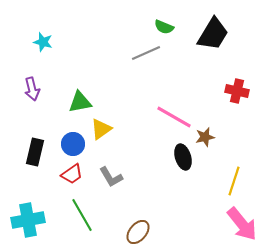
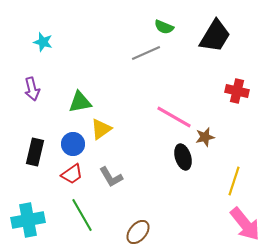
black trapezoid: moved 2 px right, 2 px down
pink arrow: moved 3 px right
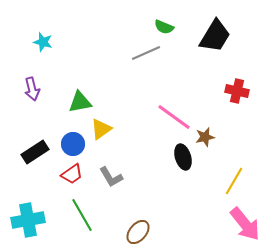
pink line: rotated 6 degrees clockwise
black rectangle: rotated 44 degrees clockwise
yellow line: rotated 12 degrees clockwise
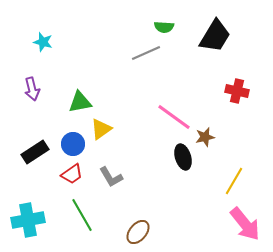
green semicircle: rotated 18 degrees counterclockwise
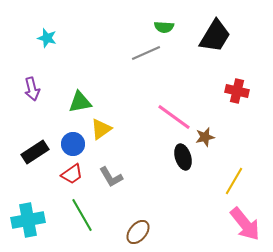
cyan star: moved 4 px right, 4 px up
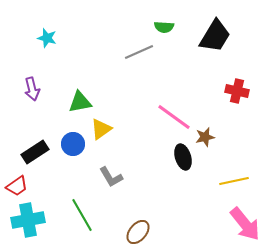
gray line: moved 7 px left, 1 px up
red trapezoid: moved 55 px left, 12 px down
yellow line: rotated 48 degrees clockwise
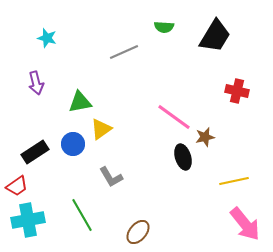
gray line: moved 15 px left
purple arrow: moved 4 px right, 6 px up
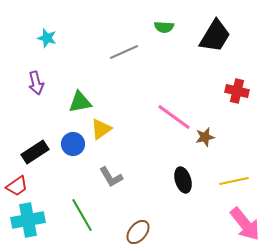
black ellipse: moved 23 px down
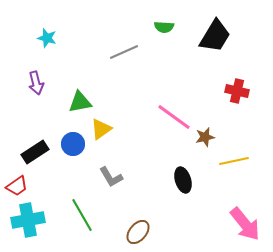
yellow line: moved 20 px up
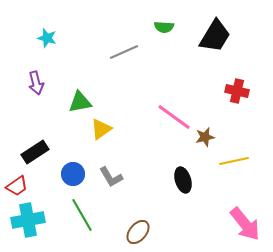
blue circle: moved 30 px down
